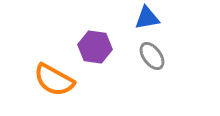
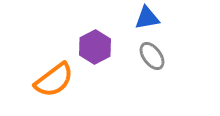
purple hexagon: rotated 24 degrees clockwise
orange semicircle: rotated 66 degrees counterclockwise
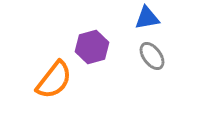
purple hexagon: moved 3 px left; rotated 12 degrees clockwise
orange semicircle: rotated 15 degrees counterclockwise
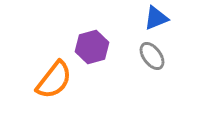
blue triangle: moved 9 px right; rotated 12 degrees counterclockwise
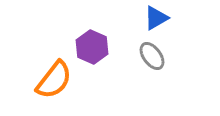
blue triangle: rotated 8 degrees counterclockwise
purple hexagon: rotated 20 degrees counterclockwise
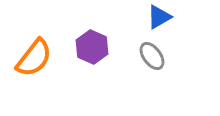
blue triangle: moved 3 px right, 1 px up
orange semicircle: moved 20 px left, 22 px up
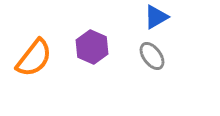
blue triangle: moved 3 px left
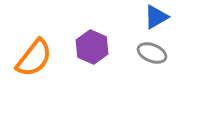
gray ellipse: moved 3 px up; rotated 32 degrees counterclockwise
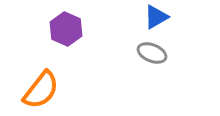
purple hexagon: moved 26 px left, 18 px up
orange semicircle: moved 7 px right, 32 px down
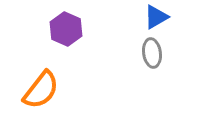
gray ellipse: rotated 60 degrees clockwise
